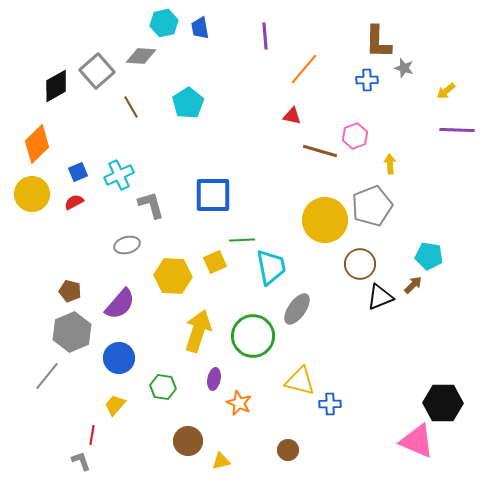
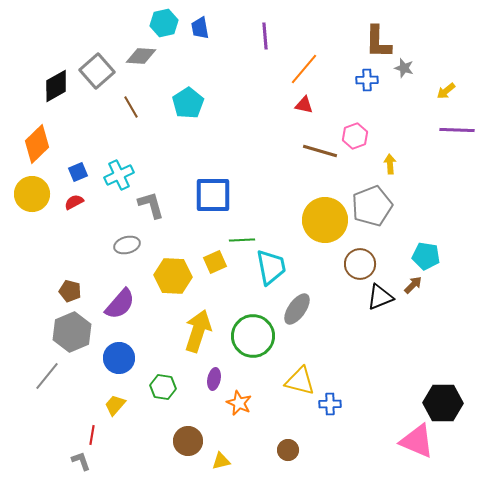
red triangle at (292, 116): moved 12 px right, 11 px up
cyan pentagon at (429, 256): moved 3 px left
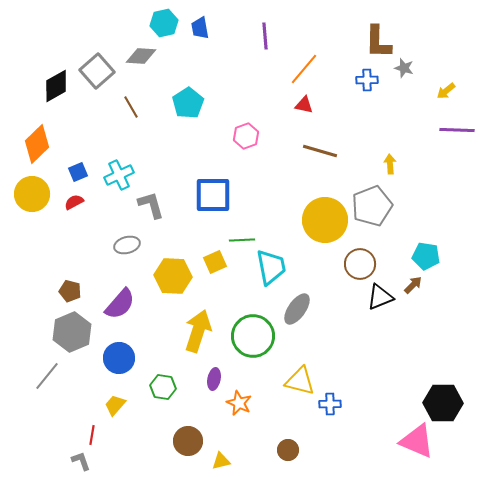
pink hexagon at (355, 136): moved 109 px left
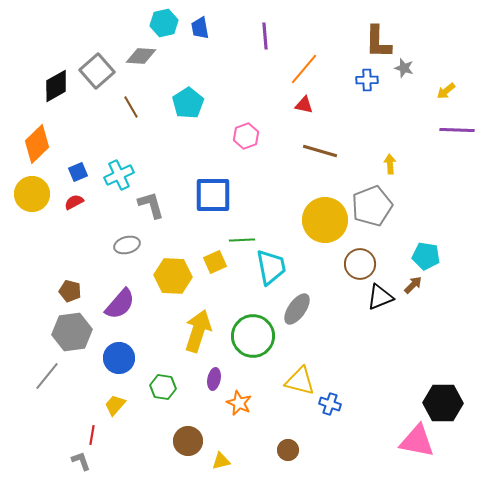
gray hexagon at (72, 332): rotated 15 degrees clockwise
blue cross at (330, 404): rotated 20 degrees clockwise
pink triangle at (417, 441): rotated 12 degrees counterclockwise
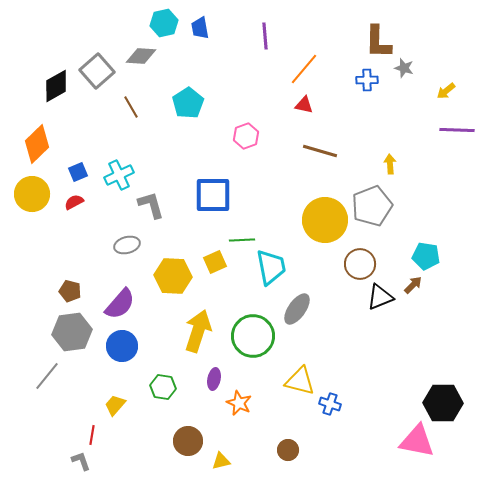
blue circle at (119, 358): moved 3 px right, 12 px up
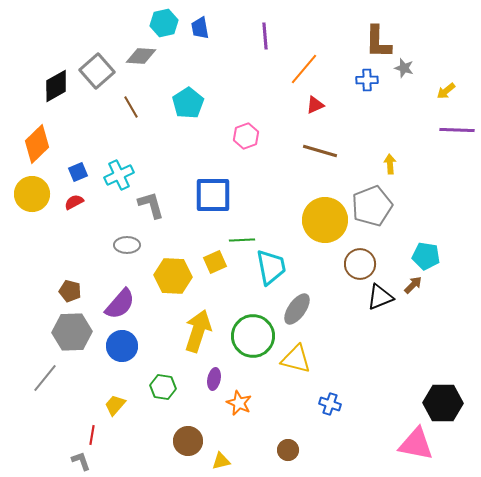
red triangle at (304, 105): moved 11 px right; rotated 36 degrees counterclockwise
gray ellipse at (127, 245): rotated 15 degrees clockwise
gray hexagon at (72, 332): rotated 6 degrees clockwise
gray line at (47, 376): moved 2 px left, 2 px down
yellow triangle at (300, 381): moved 4 px left, 22 px up
pink triangle at (417, 441): moved 1 px left, 3 px down
